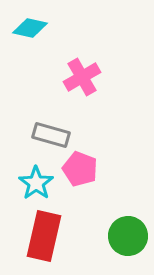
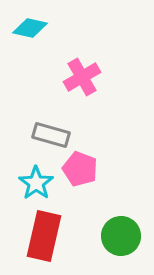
green circle: moved 7 px left
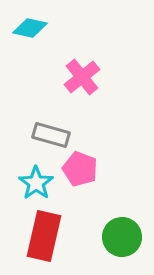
pink cross: rotated 9 degrees counterclockwise
green circle: moved 1 px right, 1 px down
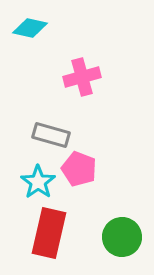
pink cross: rotated 24 degrees clockwise
pink pentagon: moved 1 px left
cyan star: moved 2 px right, 1 px up
red rectangle: moved 5 px right, 3 px up
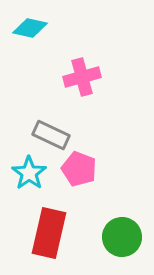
gray rectangle: rotated 9 degrees clockwise
cyan star: moved 9 px left, 9 px up
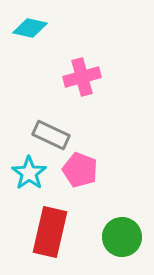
pink pentagon: moved 1 px right, 1 px down
red rectangle: moved 1 px right, 1 px up
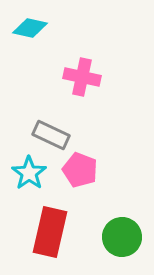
pink cross: rotated 27 degrees clockwise
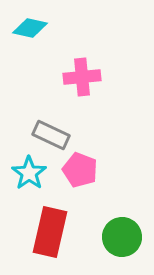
pink cross: rotated 18 degrees counterclockwise
